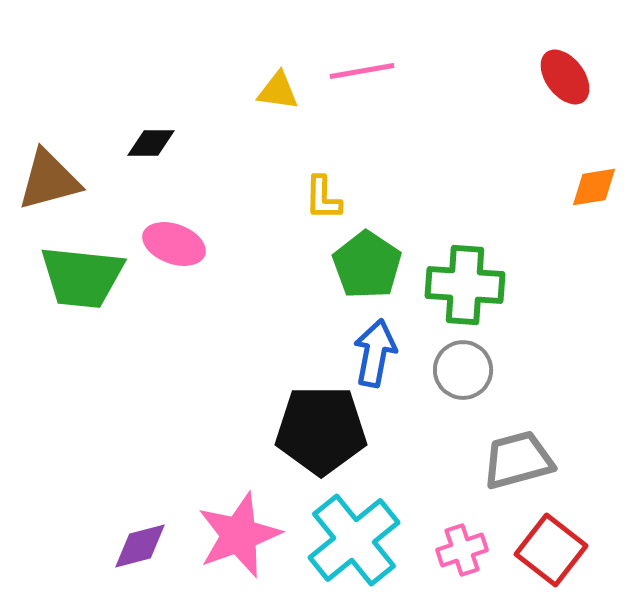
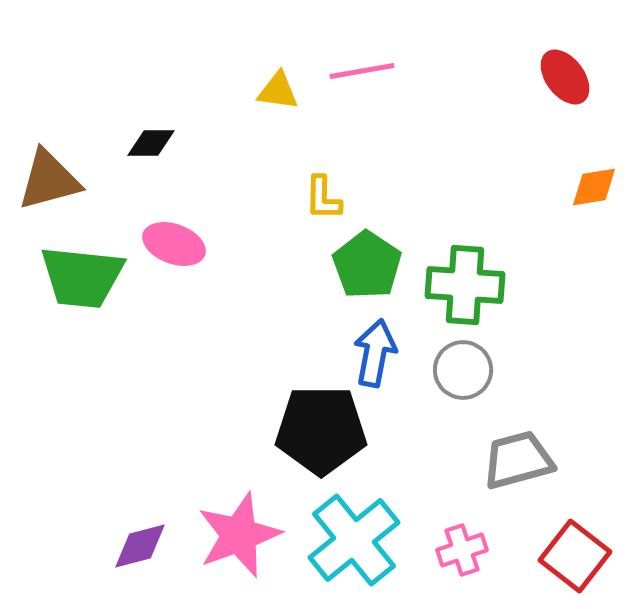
red square: moved 24 px right, 6 px down
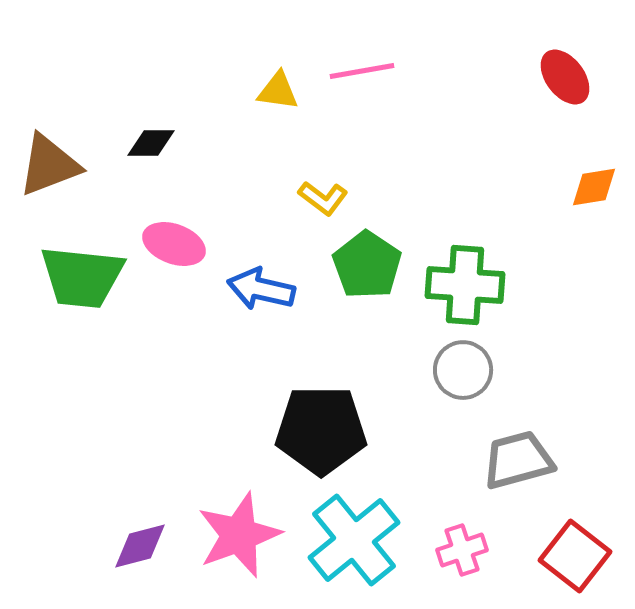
brown triangle: moved 15 px up; rotated 6 degrees counterclockwise
yellow L-shape: rotated 54 degrees counterclockwise
blue arrow: moved 114 px left, 64 px up; rotated 88 degrees counterclockwise
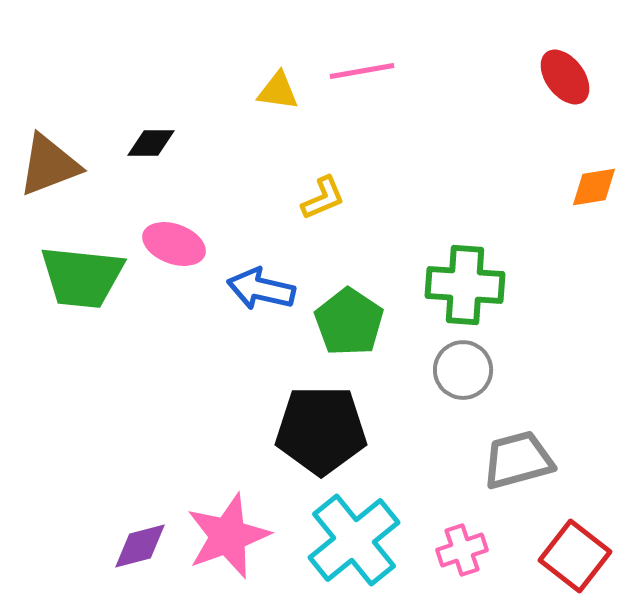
yellow L-shape: rotated 60 degrees counterclockwise
green pentagon: moved 18 px left, 57 px down
pink star: moved 11 px left, 1 px down
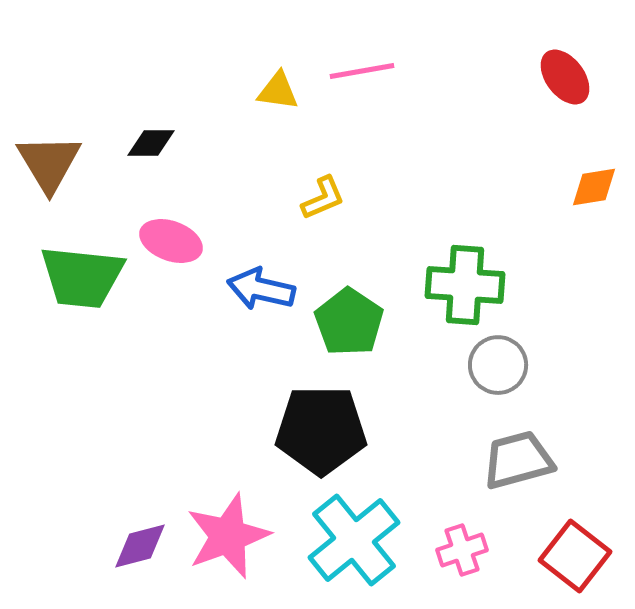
brown triangle: moved 2 px up; rotated 40 degrees counterclockwise
pink ellipse: moved 3 px left, 3 px up
gray circle: moved 35 px right, 5 px up
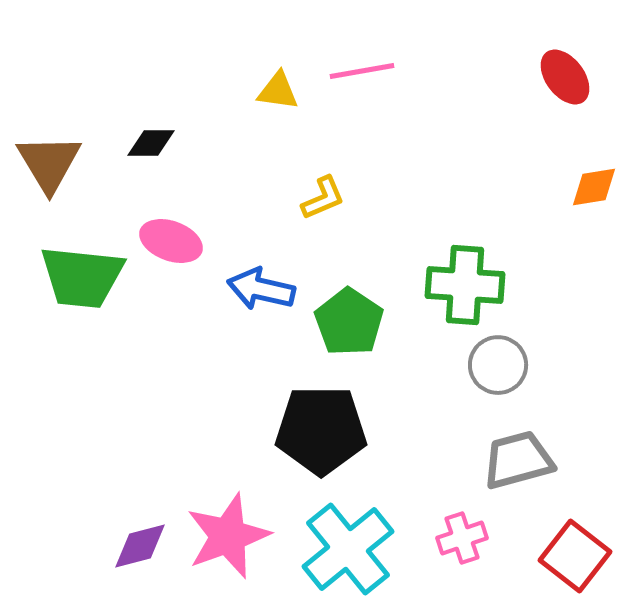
cyan cross: moved 6 px left, 9 px down
pink cross: moved 12 px up
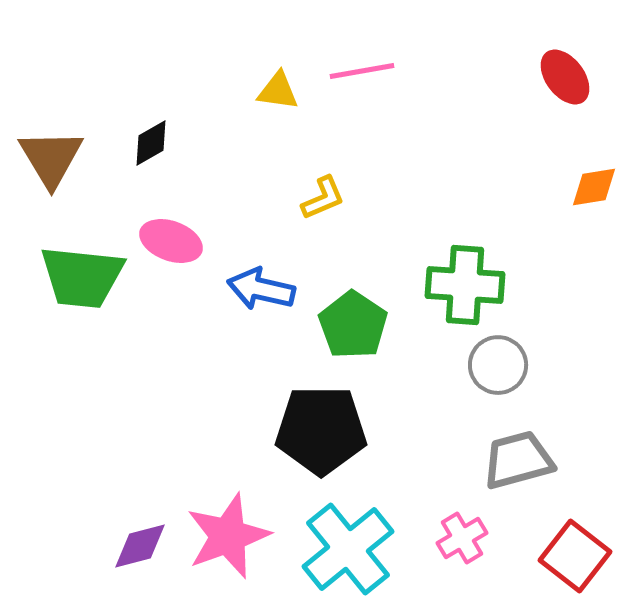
black diamond: rotated 30 degrees counterclockwise
brown triangle: moved 2 px right, 5 px up
green pentagon: moved 4 px right, 3 px down
pink cross: rotated 12 degrees counterclockwise
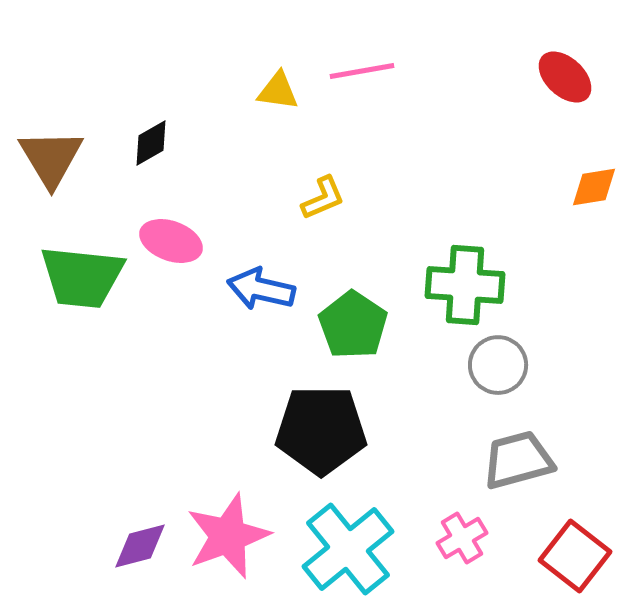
red ellipse: rotated 10 degrees counterclockwise
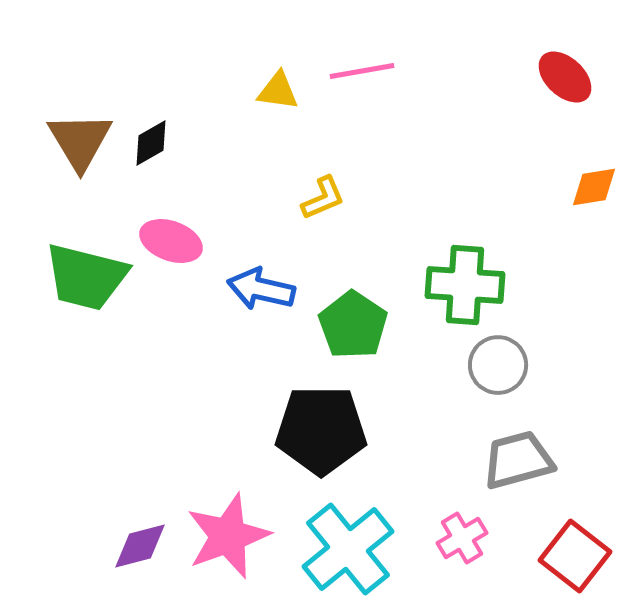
brown triangle: moved 29 px right, 17 px up
green trapezoid: moved 4 px right; rotated 8 degrees clockwise
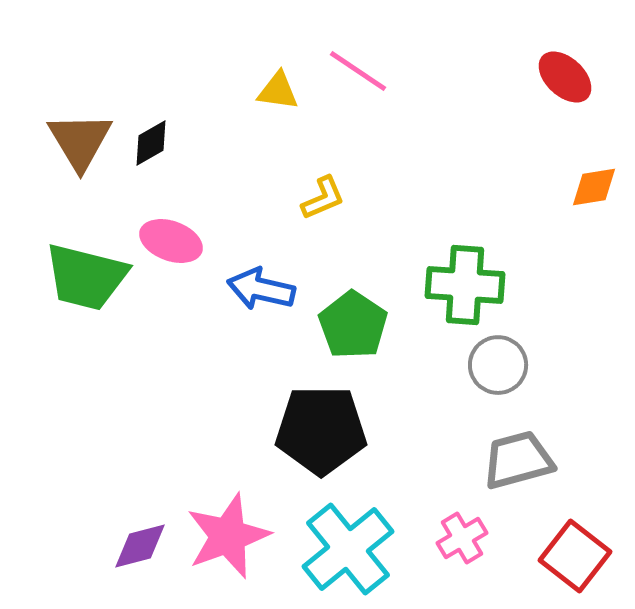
pink line: moved 4 px left; rotated 44 degrees clockwise
